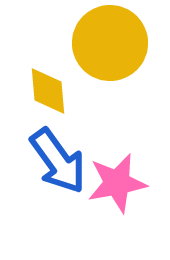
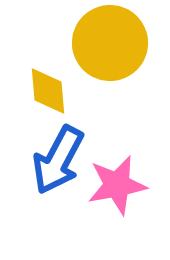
blue arrow: moved 1 px up; rotated 64 degrees clockwise
pink star: moved 2 px down
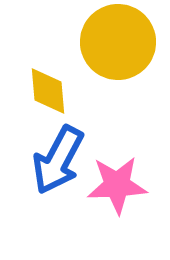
yellow circle: moved 8 px right, 1 px up
pink star: rotated 8 degrees clockwise
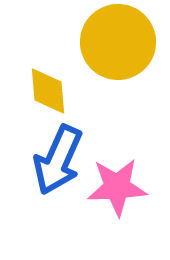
blue arrow: rotated 4 degrees counterclockwise
pink star: moved 2 px down
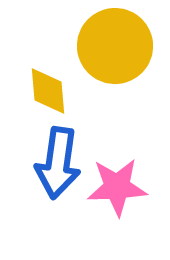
yellow circle: moved 3 px left, 4 px down
blue arrow: moved 3 px down; rotated 16 degrees counterclockwise
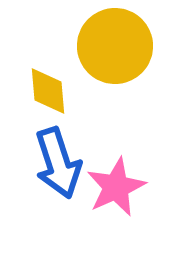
blue arrow: rotated 26 degrees counterclockwise
pink star: moved 1 px left; rotated 22 degrees counterclockwise
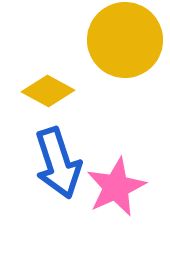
yellow circle: moved 10 px right, 6 px up
yellow diamond: rotated 57 degrees counterclockwise
